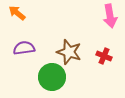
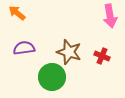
red cross: moved 2 px left
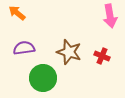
green circle: moved 9 px left, 1 px down
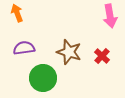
orange arrow: rotated 30 degrees clockwise
red cross: rotated 21 degrees clockwise
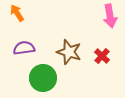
orange arrow: rotated 12 degrees counterclockwise
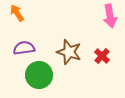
green circle: moved 4 px left, 3 px up
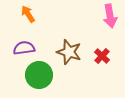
orange arrow: moved 11 px right, 1 px down
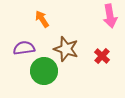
orange arrow: moved 14 px right, 5 px down
brown star: moved 3 px left, 3 px up
green circle: moved 5 px right, 4 px up
